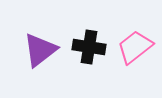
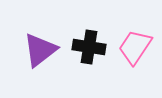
pink trapezoid: rotated 18 degrees counterclockwise
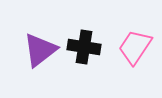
black cross: moved 5 px left
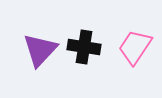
purple triangle: rotated 9 degrees counterclockwise
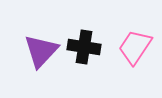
purple triangle: moved 1 px right, 1 px down
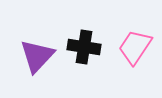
purple triangle: moved 4 px left, 5 px down
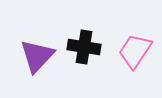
pink trapezoid: moved 4 px down
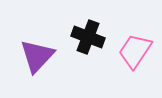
black cross: moved 4 px right, 10 px up; rotated 12 degrees clockwise
